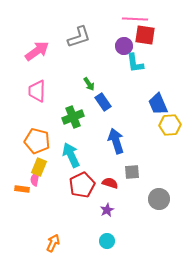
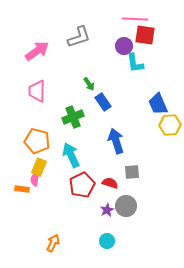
gray circle: moved 33 px left, 7 px down
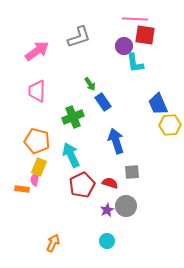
green arrow: moved 1 px right
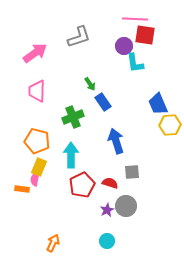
pink arrow: moved 2 px left, 2 px down
cyan arrow: rotated 25 degrees clockwise
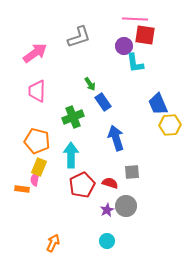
blue arrow: moved 3 px up
